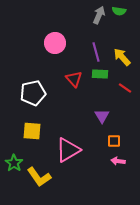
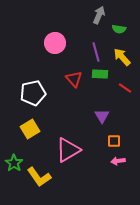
green semicircle: moved 18 px down
yellow square: moved 2 px left, 2 px up; rotated 36 degrees counterclockwise
pink arrow: rotated 16 degrees counterclockwise
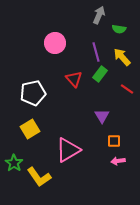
green rectangle: rotated 56 degrees counterclockwise
red line: moved 2 px right, 1 px down
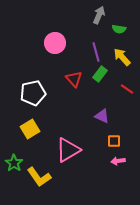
purple triangle: rotated 35 degrees counterclockwise
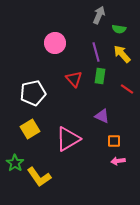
yellow arrow: moved 3 px up
green rectangle: moved 2 px down; rotated 28 degrees counterclockwise
pink triangle: moved 11 px up
green star: moved 1 px right
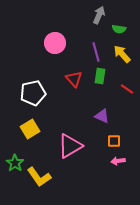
pink triangle: moved 2 px right, 7 px down
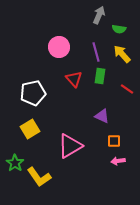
pink circle: moved 4 px right, 4 px down
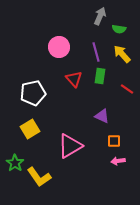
gray arrow: moved 1 px right, 1 px down
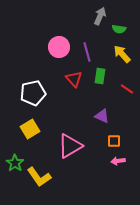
purple line: moved 9 px left
